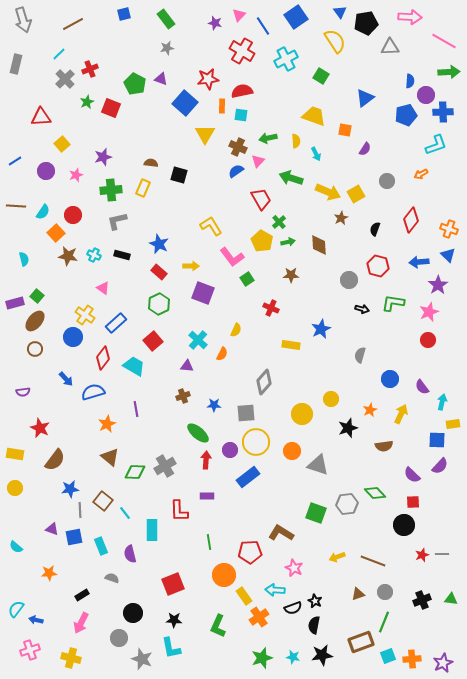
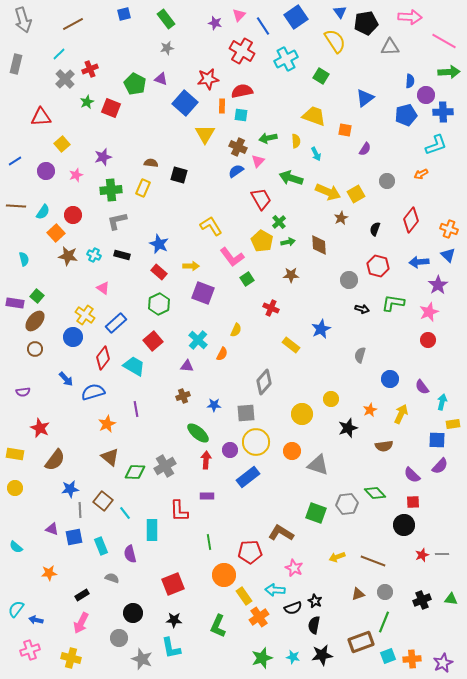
purple rectangle at (15, 303): rotated 24 degrees clockwise
yellow rectangle at (291, 345): rotated 30 degrees clockwise
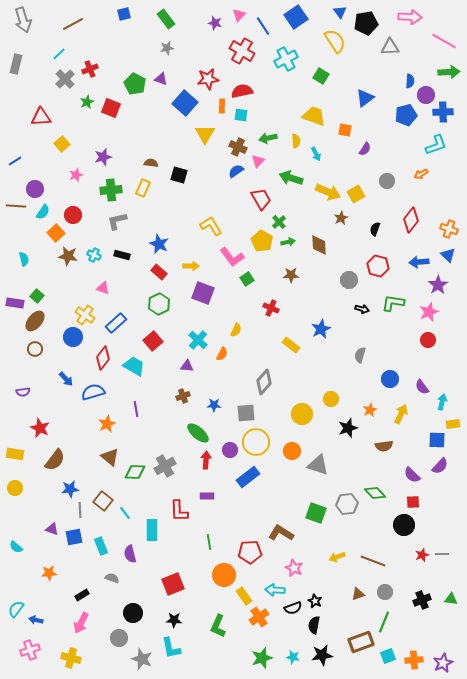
purple circle at (46, 171): moved 11 px left, 18 px down
pink triangle at (103, 288): rotated 16 degrees counterclockwise
orange cross at (412, 659): moved 2 px right, 1 px down
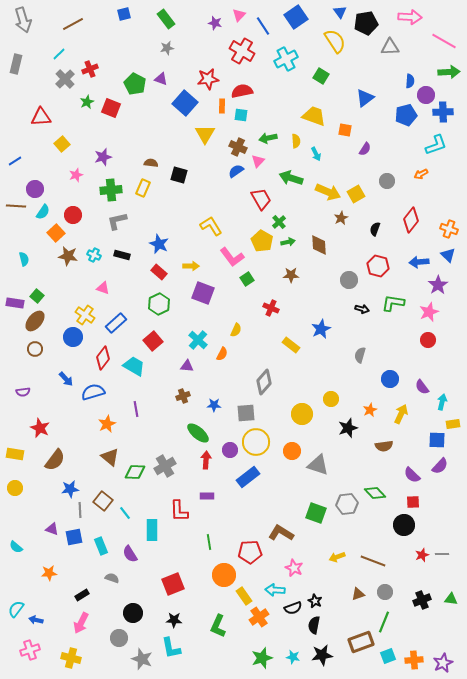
purple semicircle at (130, 554): rotated 18 degrees counterclockwise
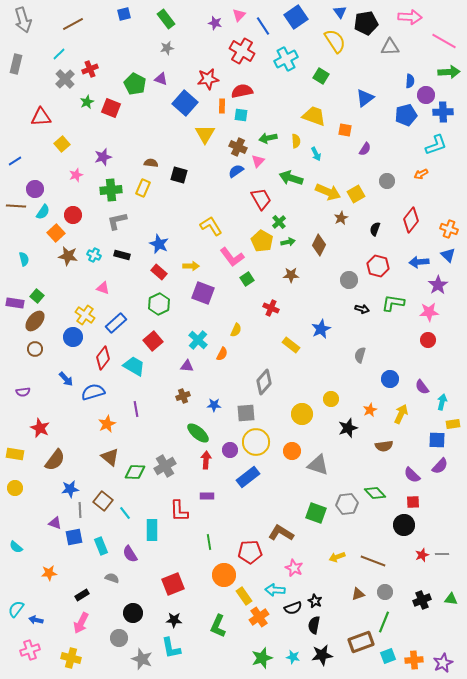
brown diamond at (319, 245): rotated 30 degrees clockwise
pink star at (429, 312): rotated 18 degrees clockwise
purple triangle at (52, 529): moved 3 px right, 6 px up
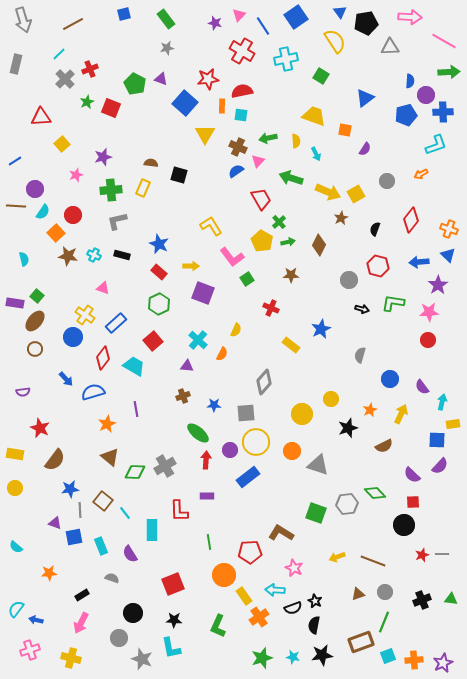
cyan cross at (286, 59): rotated 15 degrees clockwise
brown semicircle at (384, 446): rotated 18 degrees counterclockwise
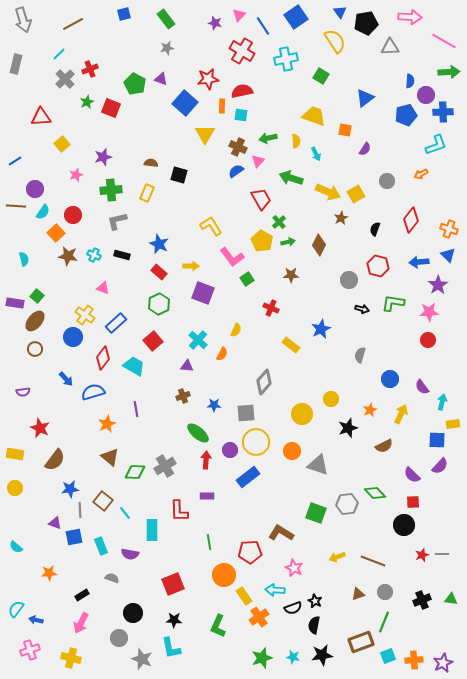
yellow rectangle at (143, 188): moved 4 px right, 5 px down
purple semicircle at (130, 554): rotated 48 degrees counterclockwise
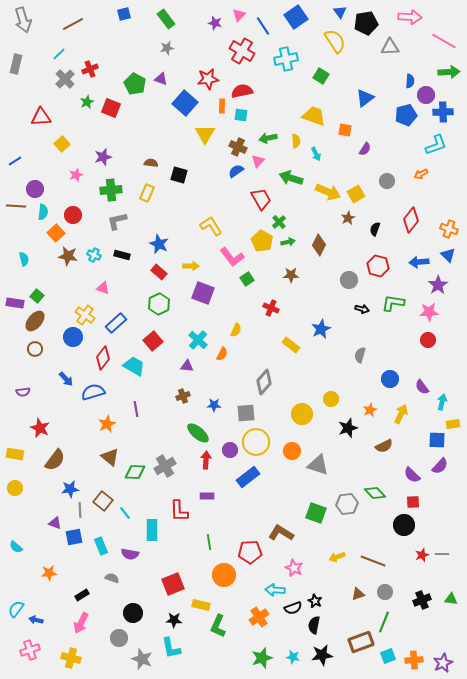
cyan semicircle at (43, 212): rotated 28 degrees counterclockwise
brown star at (341, 218): moved 7 px right
yellow rectangle at (244, 596): moved 43 px left, 9 px down; rotated 42 degrees counterclockwise
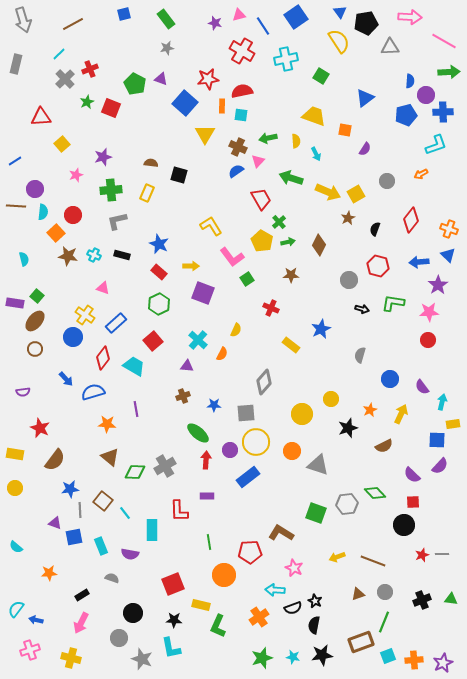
pink triangle at (239, 15): rotated 32 degrees clockwise
yellow semicircle at (335, 41): moved 4 px right
orange star at (107, 424): rotated 30 degrees clockwise
